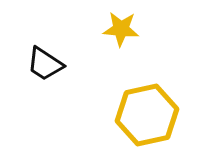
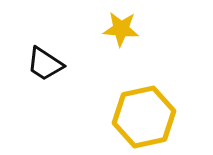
yellow hexagon: moved 3 px left, 2 px down
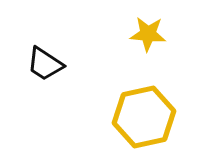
yellow star: moved 27 px right, 5 px down
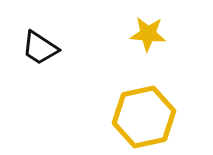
black trapezoid: moved 5 px left, 16 px up
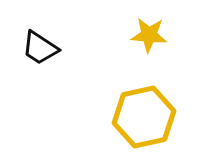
yellow star: moved 1 px right, 1 px down
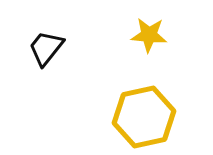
black trapezoid: moved 6 px right; rotated 96 degrees clockwise
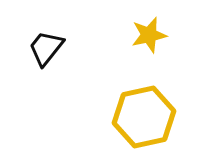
yellow star: rotated 18 degrees counterclockwise
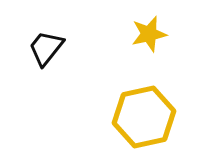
yellow star: moved 1 px up
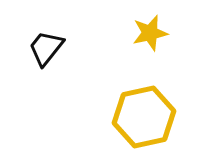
yellow star: moved 1 px right, 1 px up
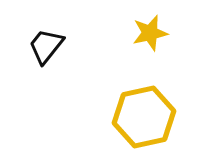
black trapezoid: moved 2 px up
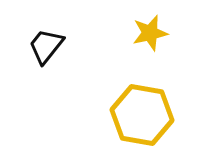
yellow hexagon: moved 2 px left, 2 px up; rotated 22 degrees clockwise
